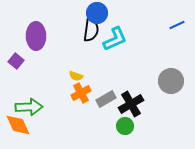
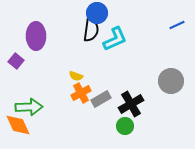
gray rectangle: moved 5 px left
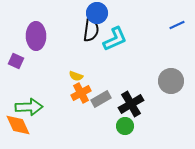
purple square: rotated 14 degrees counterclockwise
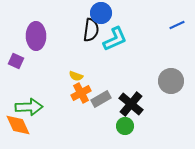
blue circle: moved 4 px right
black cross: rotated 20 degrees counterclockwise
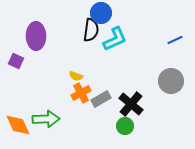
blue line: moved 2 px left, 15 px down
green arrow: moved 17 px right, 12 px down
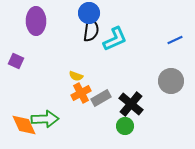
blue circle: moved 12 px left
purple ellipse: moved 15 px up
gray rectangle: moved 1 px up
green arrow: moved 1 px left
orange diamond: moved 6 px right
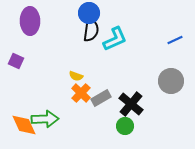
purple ellipse: moved 6 px left
orange cross: rotated 18 degrees counterclockwise
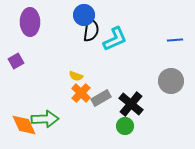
blue circle: moved 5 px left, 2 px down
purple ellipse: moved 1 px down
blue line: rotated 21 degrees clockwise
purple square: rotated 35 degrees clockwise
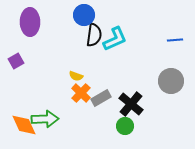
black semicircle: moved 3 px right, 5 px down
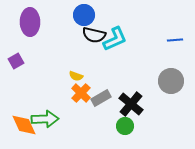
black semicircle: rotated 95 degrees clockwise
